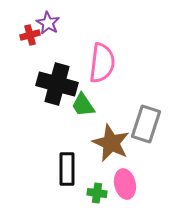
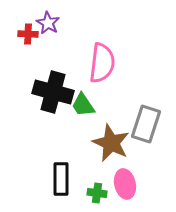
red cross: moved 2 px left, 1 px up; rotated 18 degrees clockwise
black cross: moved 4 px left, 8 px down
black rectangle: moved 6 px left, 10 px down
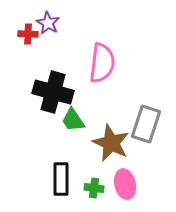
green trapezoid: moved 10 px left, 15 px down
green cross: moved 3 px left, 5 px up
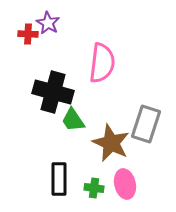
black rectangle: moved 2 px left
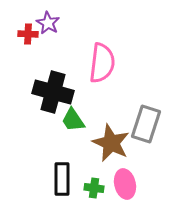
black rectangle: moved 3 px right
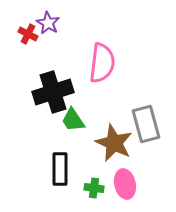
red cross: rotated 24 degrees clockwise
black cross: rotated 33 degrees counterclockwise
gray rectangle: rotated 33 degrees counterclockwise
brown star: moved 3 px right
black rectangle: moved 2 px left, 10 px up
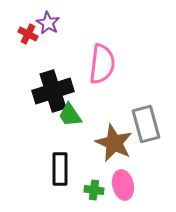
pink semicircle: moved 1 px down
black cross: moved 1 px up
green trapezoid: moved 3 px left, 5 px up
pink ellipse: moved 2 px left, 1 px down
green cross: moved 2 px down
